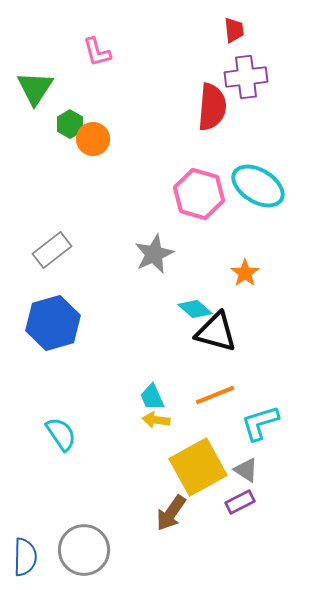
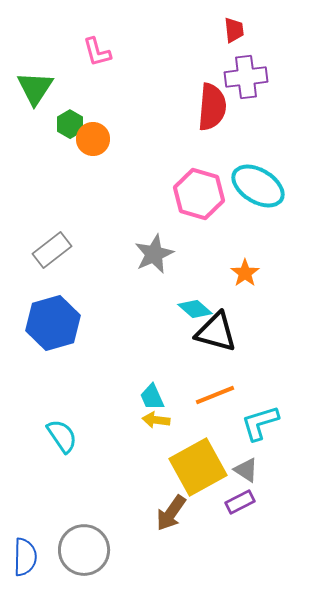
cyan semicircle: moved 1 px right, 2 px down
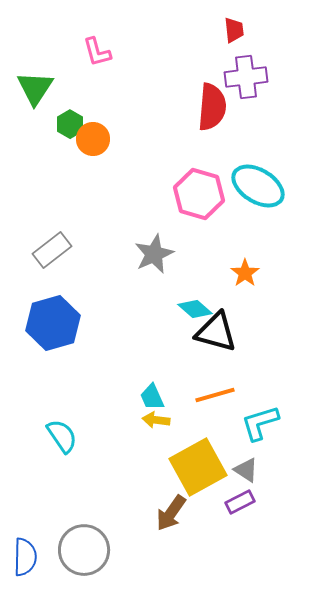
orange line: rotated 6 degrees clockwise
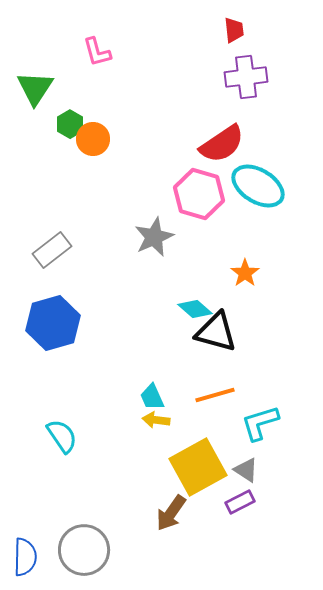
red semicircle: moved 10 px right, 37 px down; rotated 51 degrees clockwise
gray star: moved 17 px up
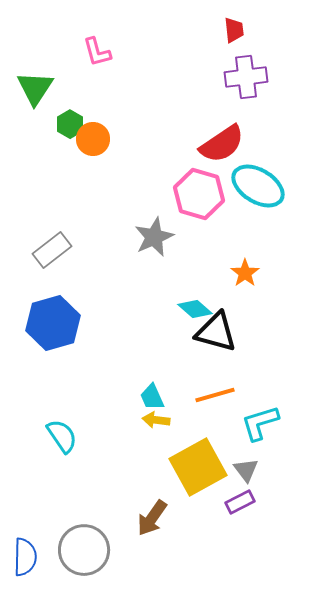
gray triangle: rotated 20 degrees clockwise
brown arrow: moved 19 px left, 5 px down
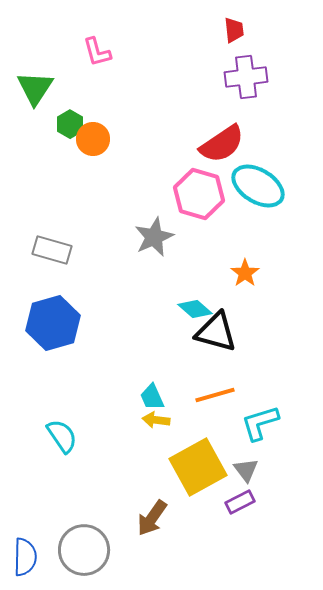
gray rectangle: rotated 54 degrees clockwise
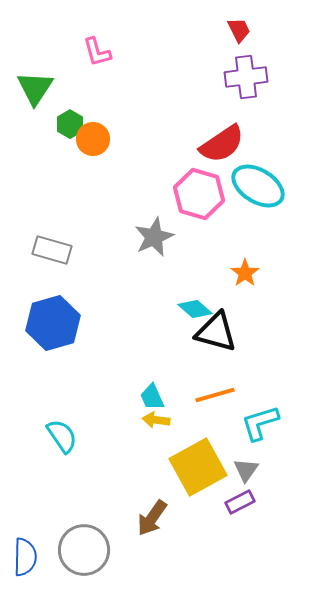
red trapezoid: moved 5 px right; rotated 20 degrees counterclockwise
gray triangle: rotated 12 degrees clockwise
